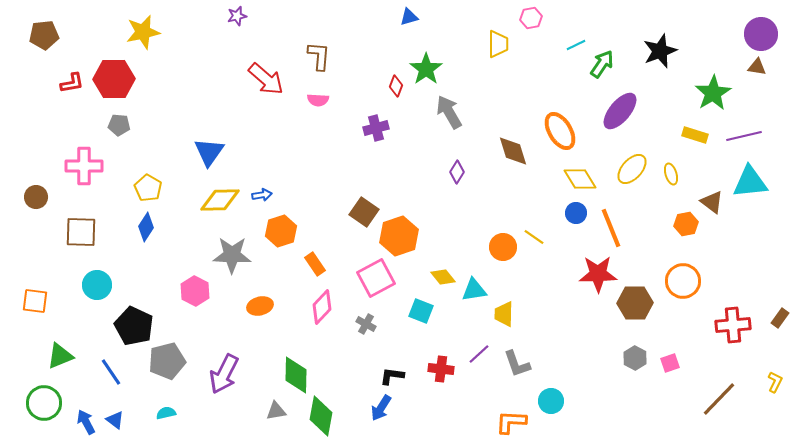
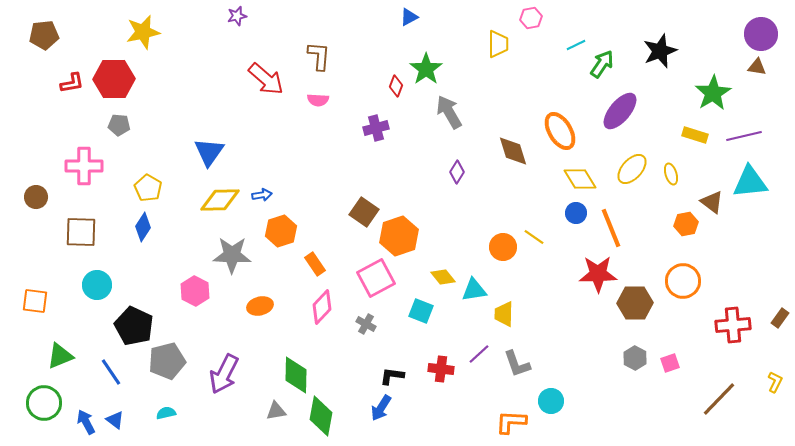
blue triangle at (409, 17): rotated 12 degrees counterclockwise
blue diamond at (146, 227): moved 3 px left
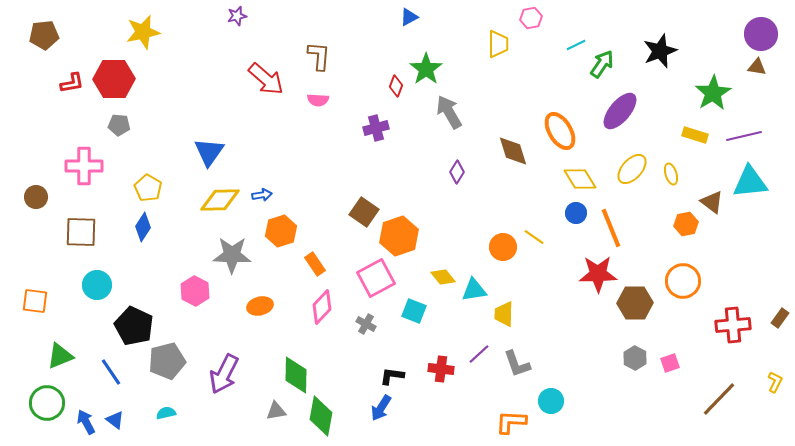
cyan square at (421, 311): moved 7 px left
green circle at (44, 403): moved 3 px right
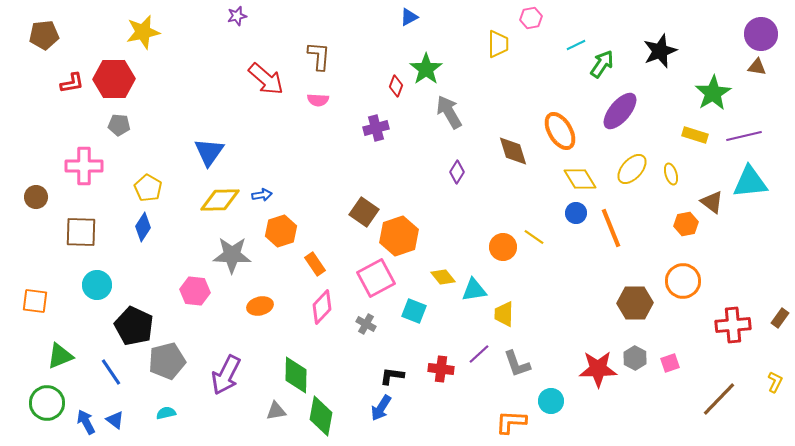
red star at (598, 274): moved 95 px down
pink hexagon at (195, 291): rotated 20 degrees counterclockwise
purple arrow at (224, 374): moved 2 px right, 1 px down
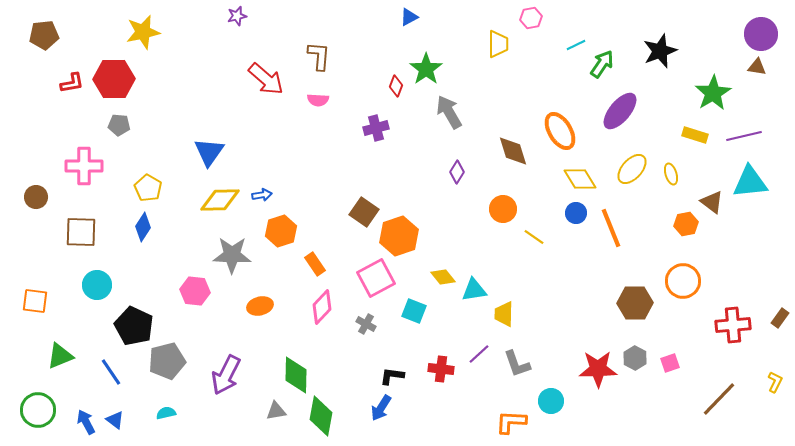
orange circle at (503, 247): moved 38 px up
green circle at (47, 403): moved 9 px left, 7 px down
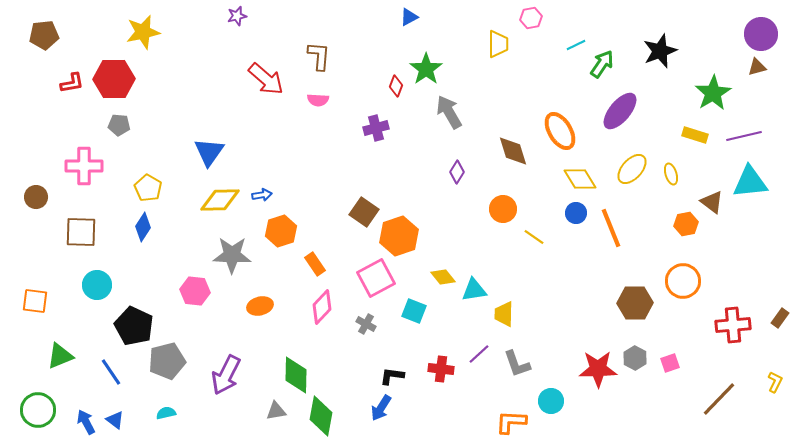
brown triangle at (757, 67): rotated 24 degrees counterclockwise
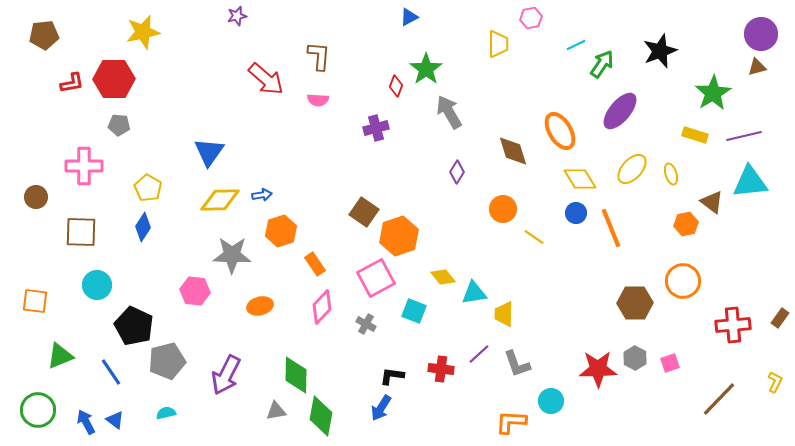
cyan triangle at (474, 290): moved 3 px down
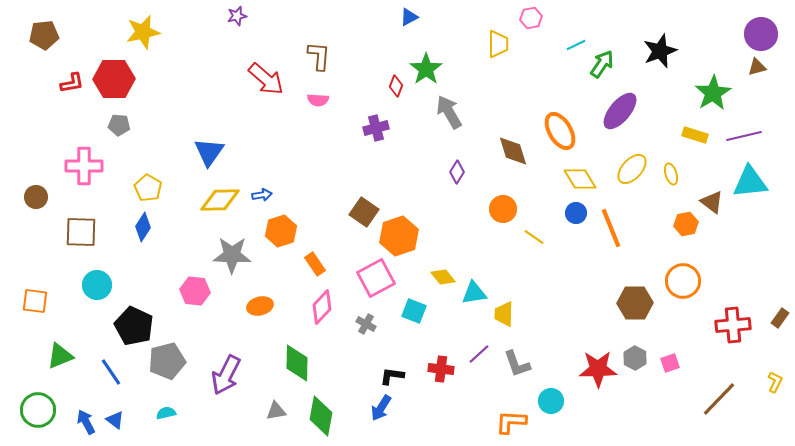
green diamond at (296, 375): moved 1 px right, 12 px up
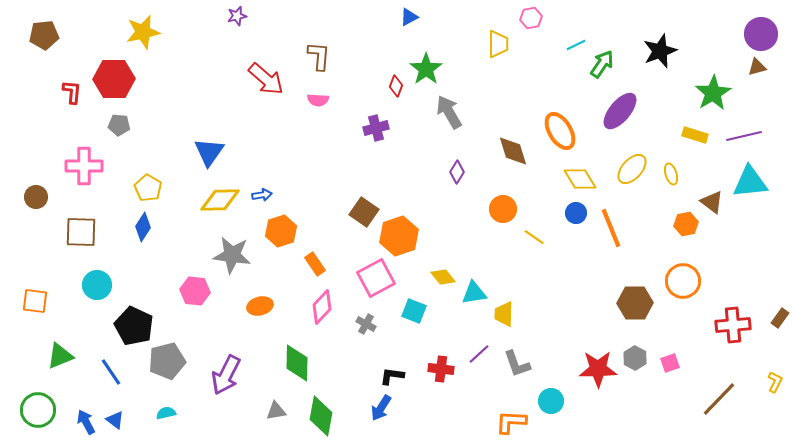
red L-shape at (72, 83): moved 9 px down; rotated 75 degrees counterclockwise
gray star at (232, 255): rotated 6 degrees clockwise
